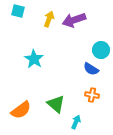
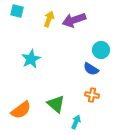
cyan square: moved 1 px left
cyan star: moved 3 px left; rotated 12 degrees clockwise
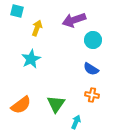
yellow arrow: moved 12 px left, 9 px down
cyan circle: moved 8 px left, 10 px up
green triangle: rotated 24 degrees clockwise
orange semicircle: moved 5 px up
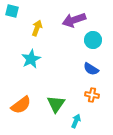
cyan square: moved 5 px left
cyan arrow: moved 1 px up
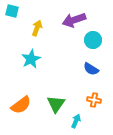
orange cross: moved 2 px right, 5 px down
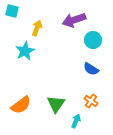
cyan star: moved 6 px left, 8 px up
orange cross: moved 3 px left, 1 px down; rotated 24 degrees clockwise
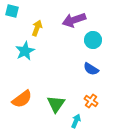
orange semicircle: moved 1 px right, 6 px up
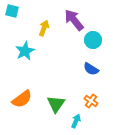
purple arrow: rotated 70 degrees clockwise
yellow arrow: moved 7 px right
